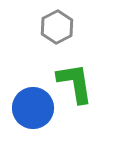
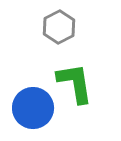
gray hexagon: moved 2 px right
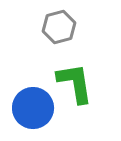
gray hexagon: rotated 12 degrees clockwise
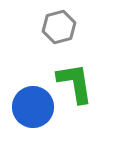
blue circle: moved 1 px up
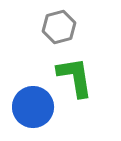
green L-shape: moved 6 px up
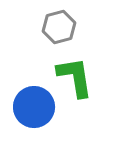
blue circle: moved 1 px right
